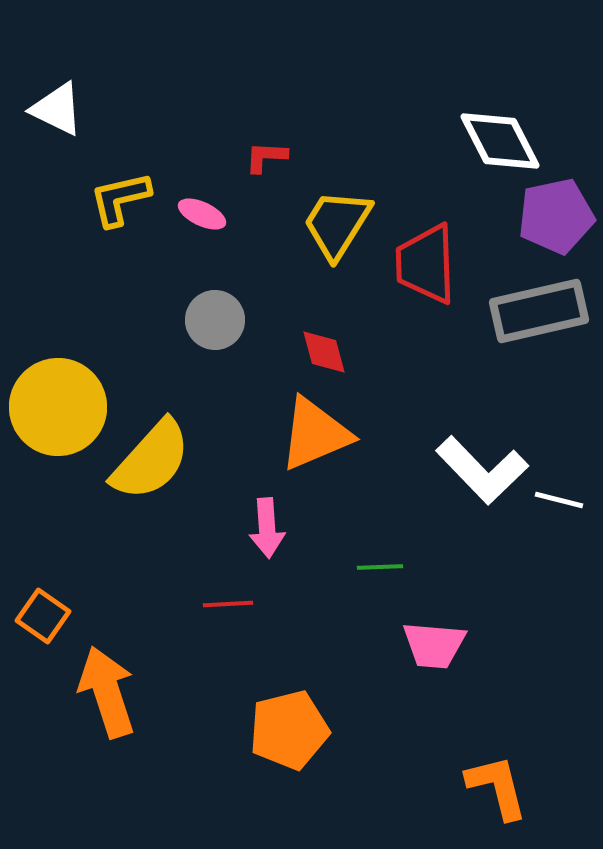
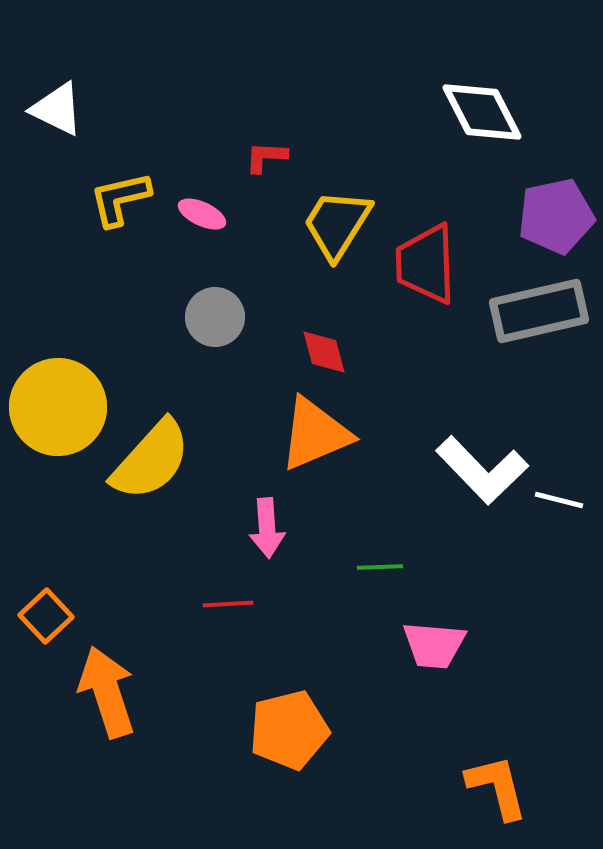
white diamond: moved 18 px left, 29 px up
gray circle: moved 3 px up
orange square: moved 3 px right; rotated 12 degrees clockwise
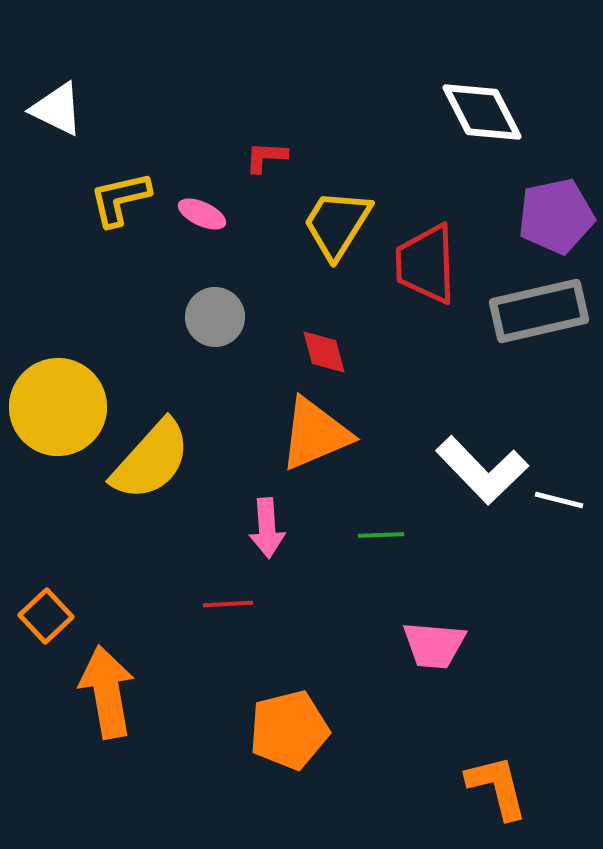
green line: moved 1 px right, 32 px up
orange arrow: rotated 8 degrees clockwise
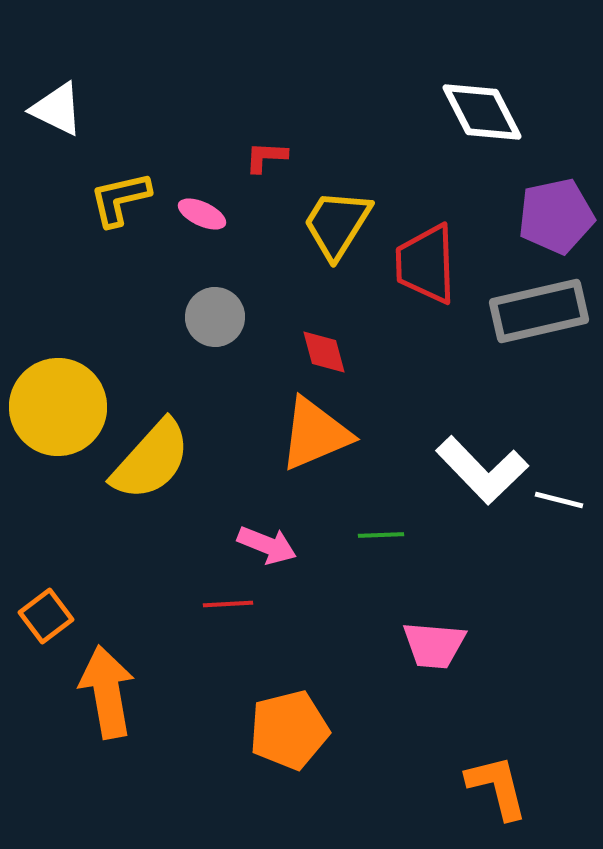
pink arrow: moved 17 px down; rotated 64 degrees counterclockwise
orange square: rotated 6 degrees clockwise
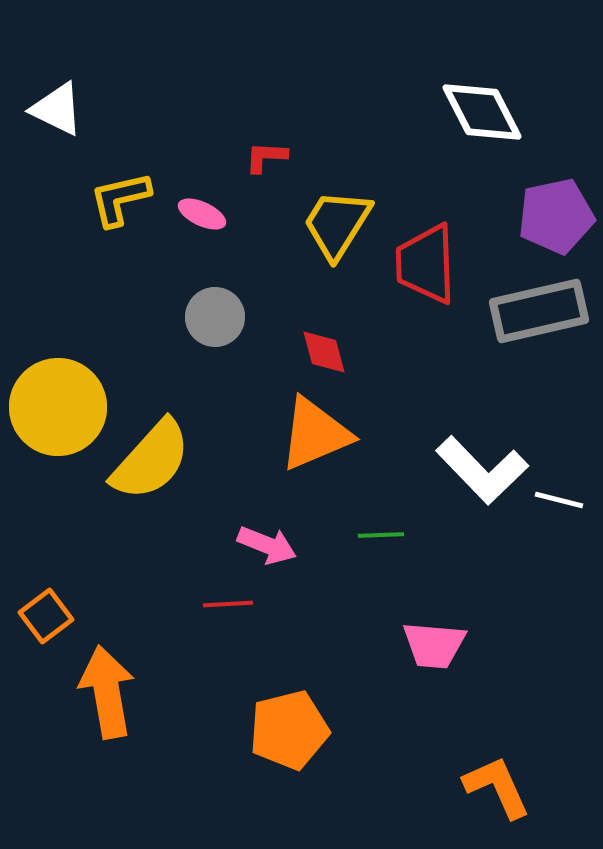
orange L-shape: rotated 10 degrees counterclockwise
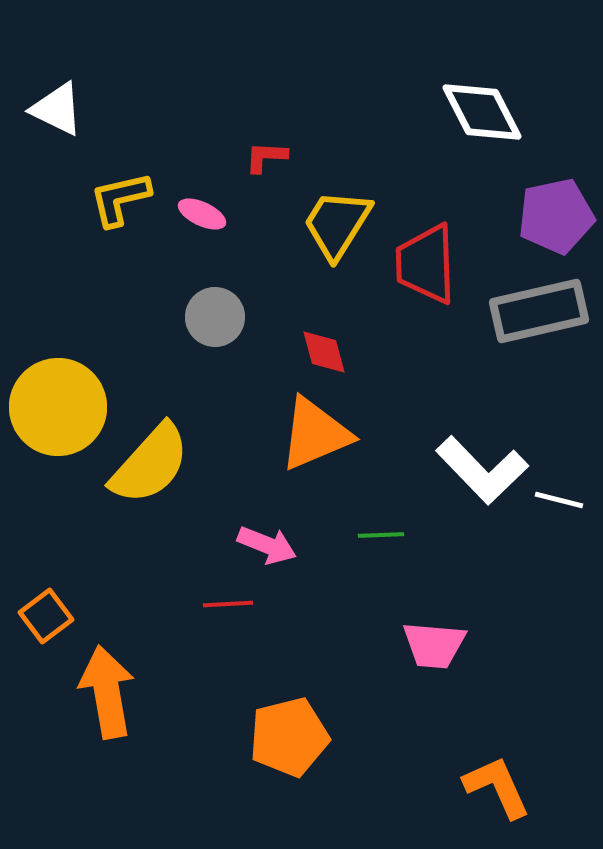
yellow semicircle: moved 1 px left, 4 px down
orange pentagon: moved 7 px down
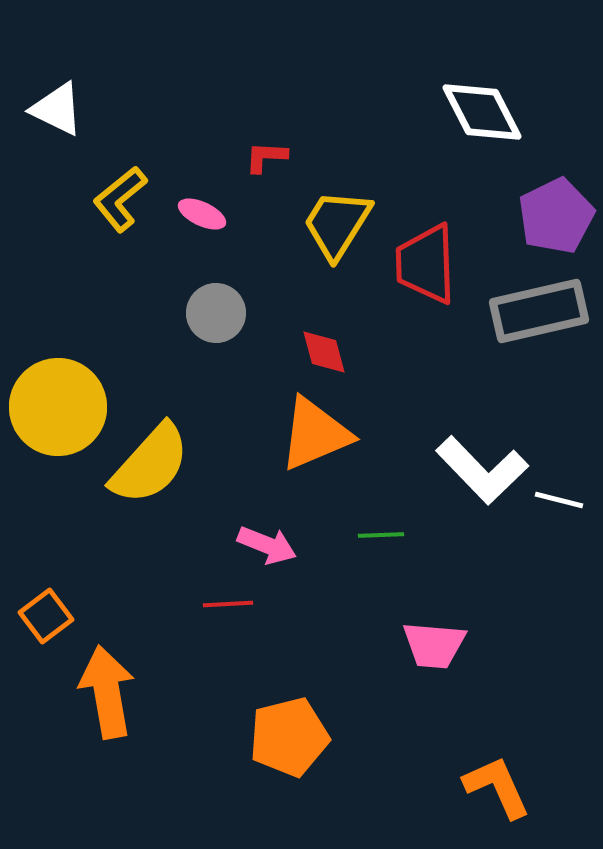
yellow L-shape: rotated 26 degrees counterclockwise
purple pentagon: rotated 14 degrees counterclockwise
gray circle: moved 1 px right, 4 px up
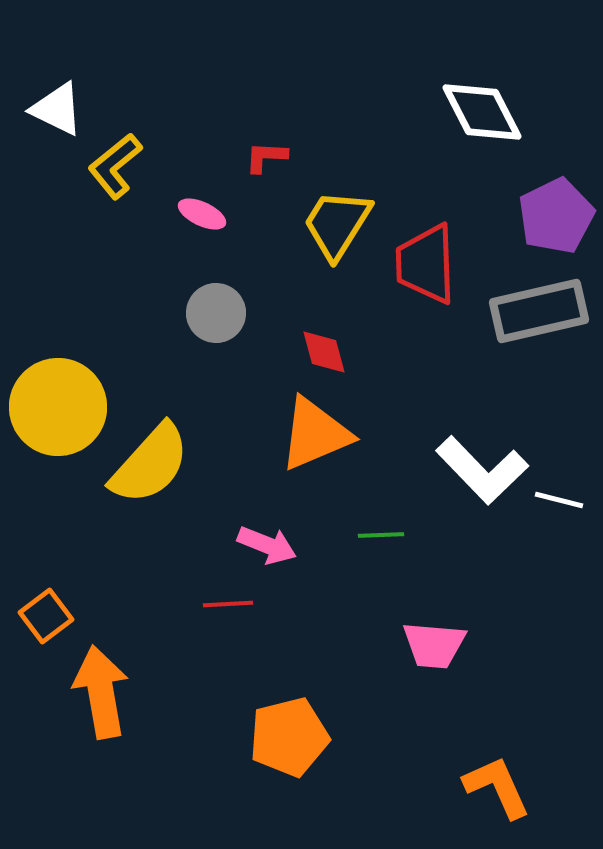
yellow L-shape: moved 5 px left, 33 px up
orange arrow: moved 6 px left
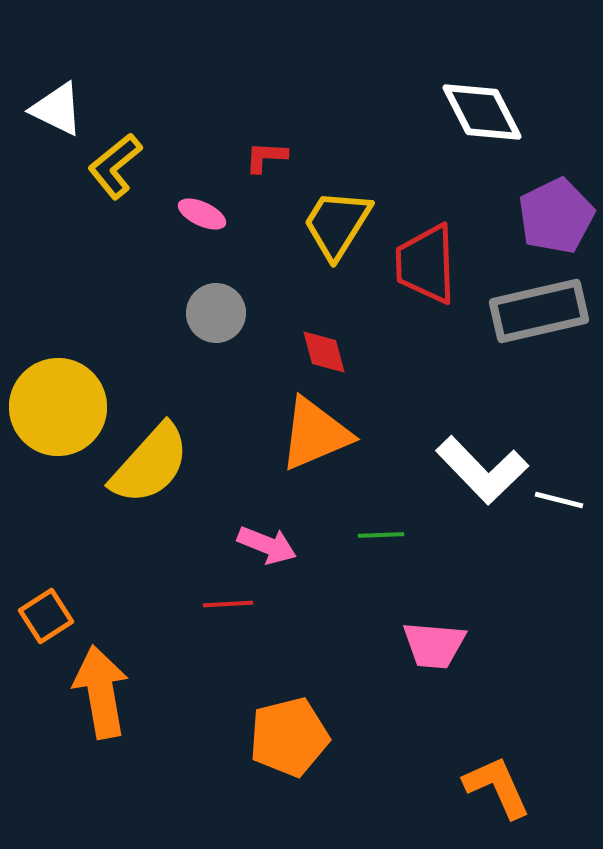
orange square: rotated 4 degrees clockwise
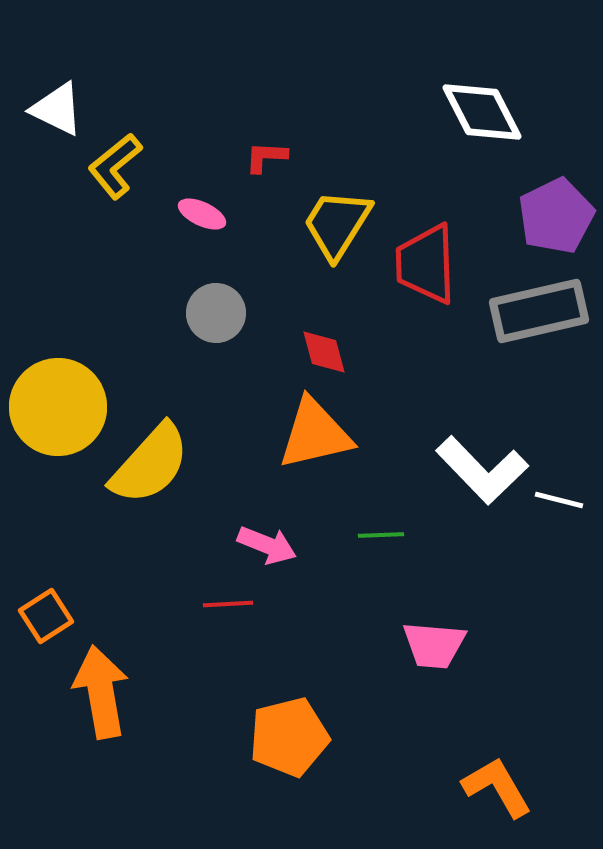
orange triangle: rotated 10 degrees clockwise
orange L-shape: rotated 6 degrees counterclockwise
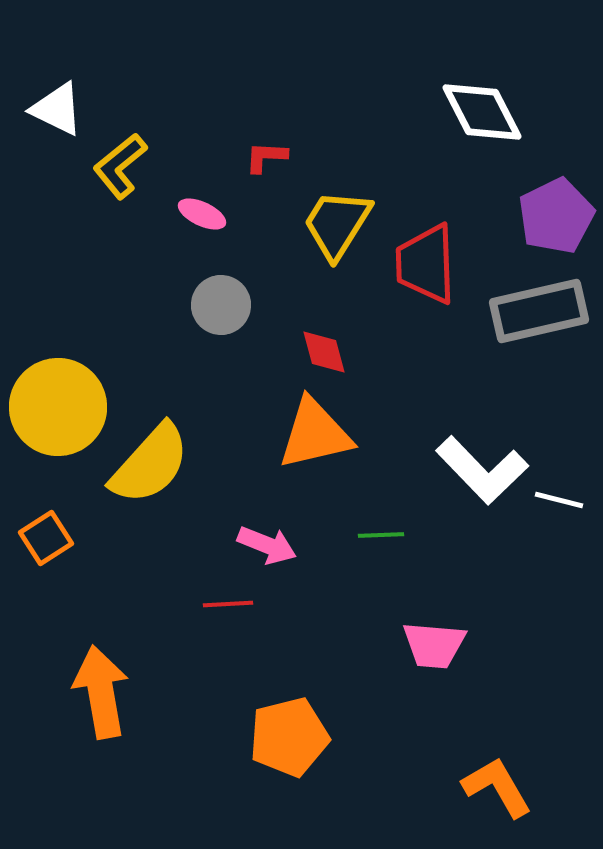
yellow L-shape: moved 5 px right
gray circle: moved 5 px right, 8 px up
orange square: moved 78 px up
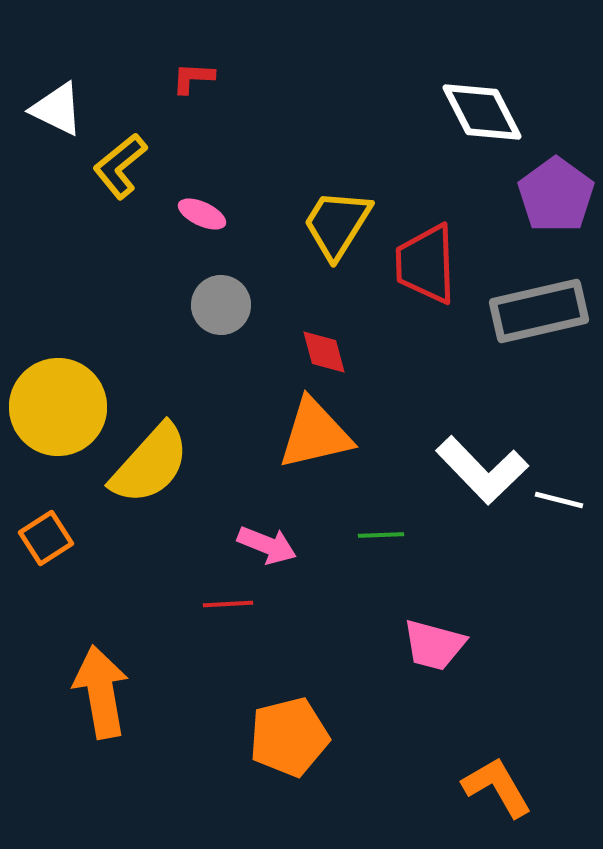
red L-shape: moved 73 px left, 79 px up
purple pentagon: moved 21 px up; rotated 10 degrees counterclockwise
pink trapezoid: rotated 10 degrees clockwise
